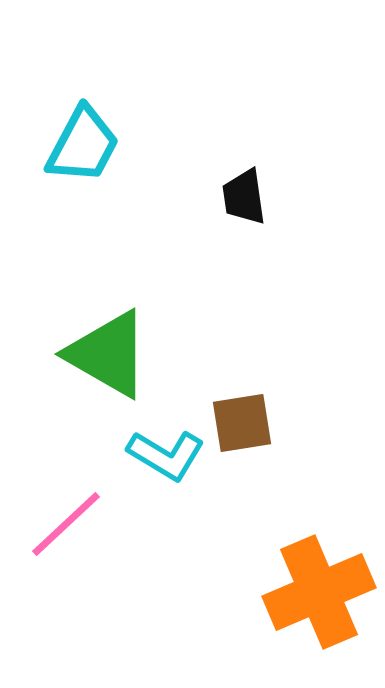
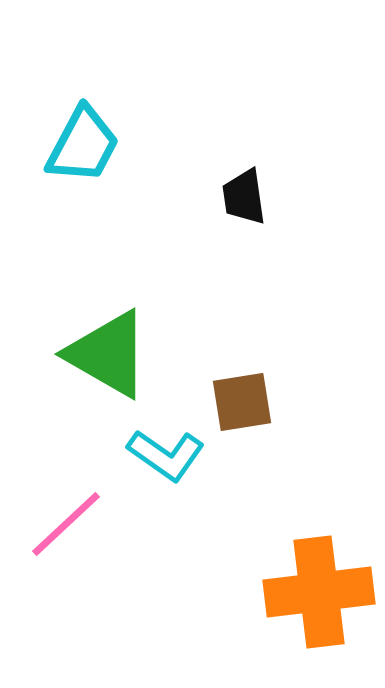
brown square: moved 21 px up
cyan L-shape: rotated 4 degrees clockwise
orange cross: rotated 16 degrees clockwise
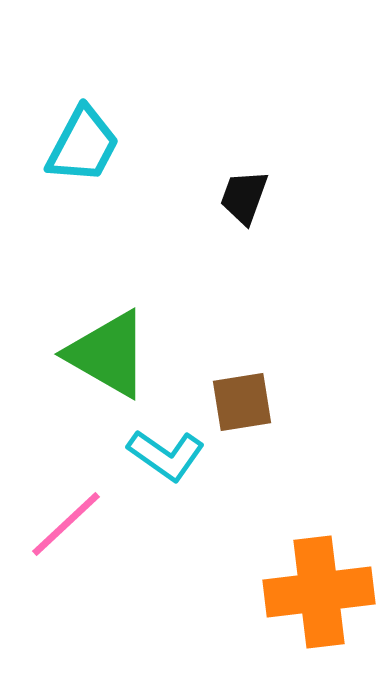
black trapezoid: rotated 28 degrees clockwise
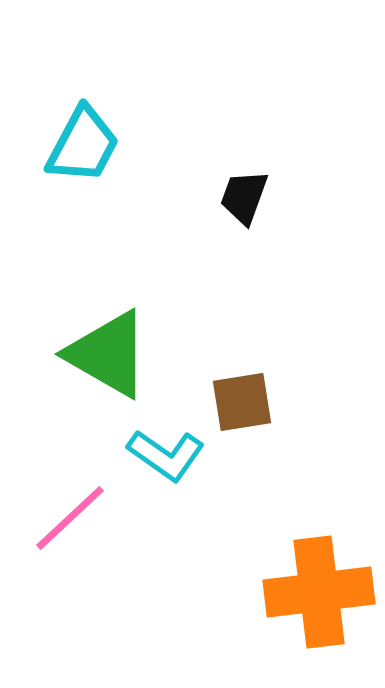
pink line: moved 4 px right, 6 px up
